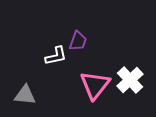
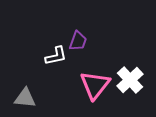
gray triangle: moved 3 px down
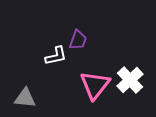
purple trapezoid: moved 1 px up
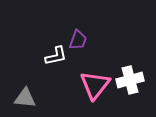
white cross: rotated 28 degrees clockwise
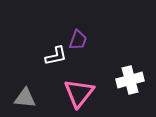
pink triangle: moved 16 px left, 8 px down
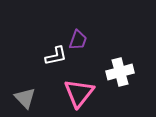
white cross: moved 10 px left, 8 px up
gray triangle: rotated 40 degrees clockwise
